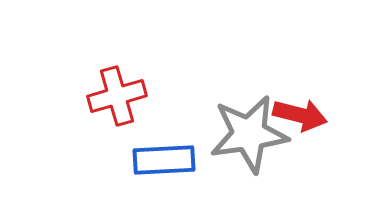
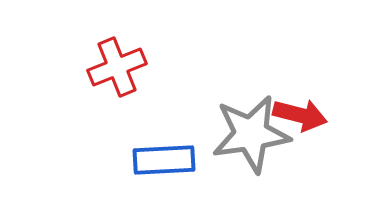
red cross: moved 29 px up; rotated 6 degrees counterclockwise
gray star: moved 2 px right
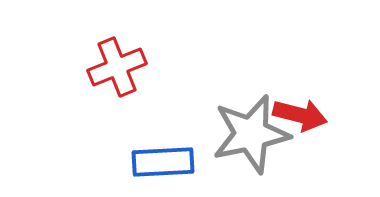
gray star: rotated 4 degrees counterclockwise
blue rectangle: moved 1 px left, 2 px down
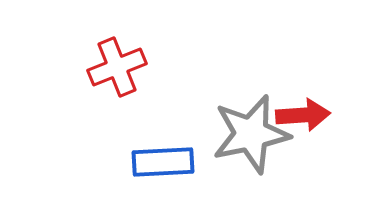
red arrow: moved 3 px right; rotated 18 degrees counterclockwise
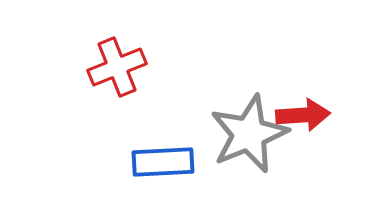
gray star: moved 2 px left; rotated 10 degrees counterclockwise
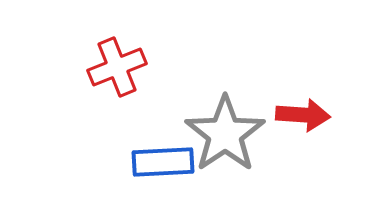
red arrow: rotated 8 degrees clockwise
gray star: moved 24 px left; rotated 12 degrees counterclockwise
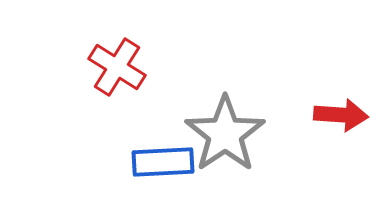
red cross: rotated 36 degrees counterclockwise
red arrow: moved 38 px right
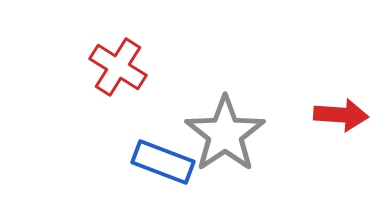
red cross: moved 1 px right
blue rectangle: rotated 24 degrees clockwise
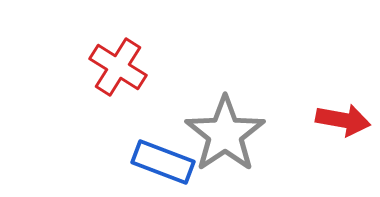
red arrow: moved 2 px right, 5 px down; rotated 6 degrees clockwise
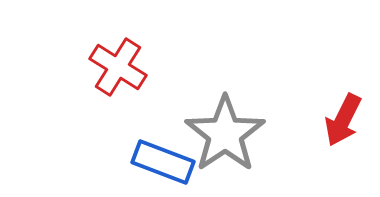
red arrow: rotated 106 degrees clockwise
